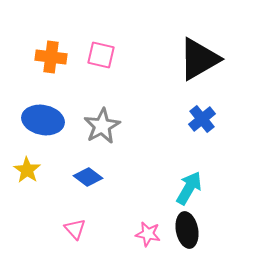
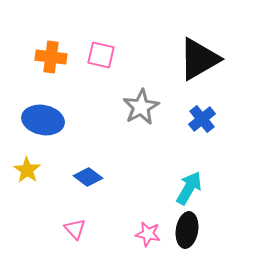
gray star: moved 39 px right, 19 px up
black ellipse: rotated 20 degrees clockwise
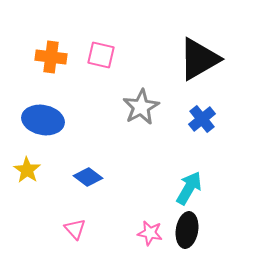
pink star: moved 2 px right, 1 px up
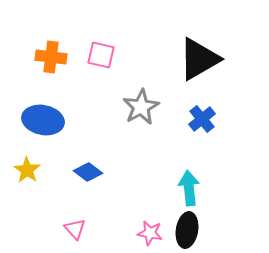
blue diamond: moved 5 px up
cyan arrow: rotated 36 degrees counterclockwise
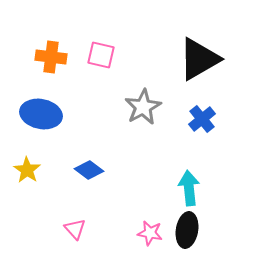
gray star: moved 2 px right
blue ellipse: moved 2 px left, 6 px up
blue diamond: moved 1 px right, 2 px up
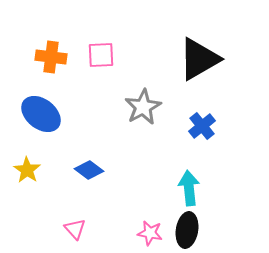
pink square: rotated 16 degrees counterclockwise
blue ellipse: rotated 27 degrees clockwise
blue cross: moved 7 px down
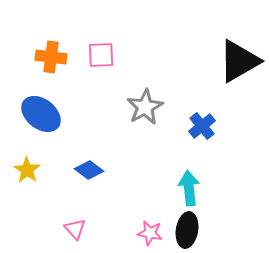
black triangle: moved 40 px right, 2 px down
gray star: moved 2 px right
